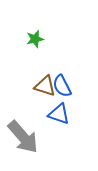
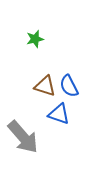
blue semicircle: moved 7 px right
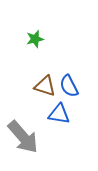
blue triangle: rotated 10 degrees counterclockwise
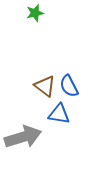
green star: moved 26 px up
brown triangle: rotated 20 degrees clockwise
gray arrow: rotated 66 degrees counterclockwise
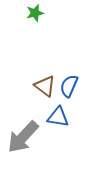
blue semicircle: rotated 50 degrees clockwise
blue triangle: moved 1 px left, 3 px down
gray arrow: rotated 150 degrees clockwise
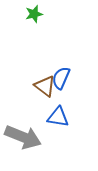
green star: moved 1 px left, 1 px down
blue semicircle: moved 8 px left, 8 px up
gray arrow: rotated 111 degrees counterclockwise
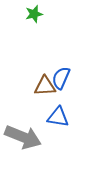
brown triangle: rotated 40 degrees counterclockwise
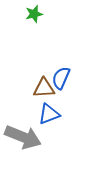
brown triangle: moved 1 px left, 2 px down
blue triangle: moved 9 px left, 3 px up; rotated 30 degrees counterclockwise
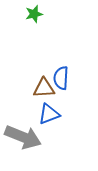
blue semicircle: rotated 20 degrees counterclockwise
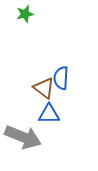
green star: moved 9 px left
brown triangle: rotated 40 degrees clockwise
blue triangle: rotated 20 degrees clockwise
